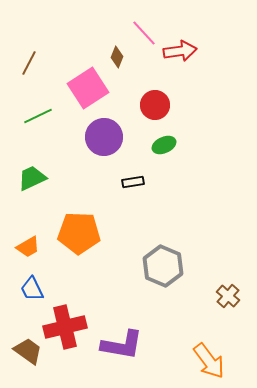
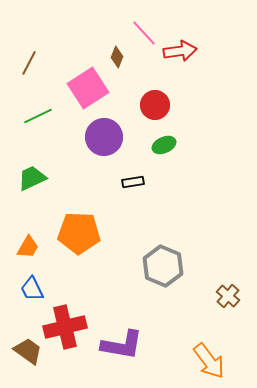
orange trapezoid: rotated 30 degrees counterclockwise
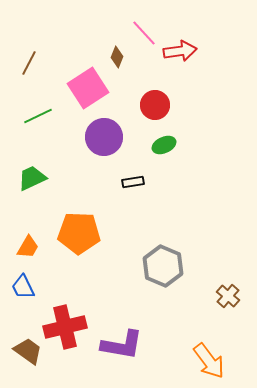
blue trapezoid: moved 9 px left, 2 px up
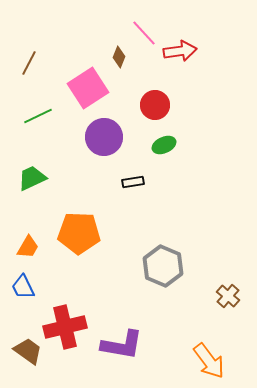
brown diamond: moved 2 px right
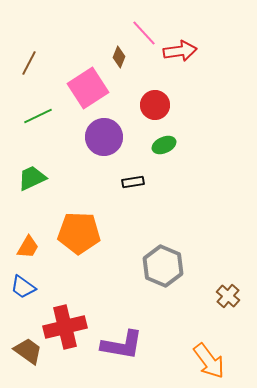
blue trapezoid: rotated 28 degrees counterclockwise
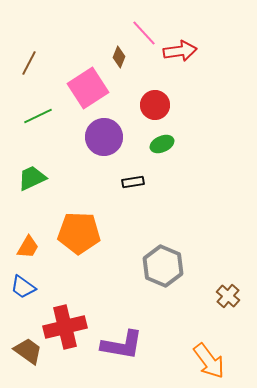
green ellipse: moved 2 px left, 1 px up
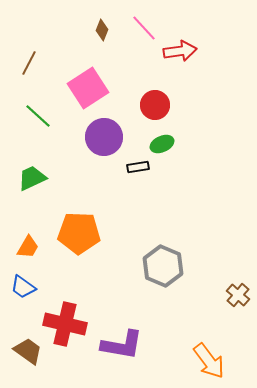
pink line: moved 5 px up
brown diamond: moved 17 px left, 27 px up
green line: rotated 68 degrees clockwise
black rectangle: moved 5 px right, 15 px up
brown cross: moved 10 px right, 1 px up
red cross: moved 3 px up; rotated 27 degrees clockwise
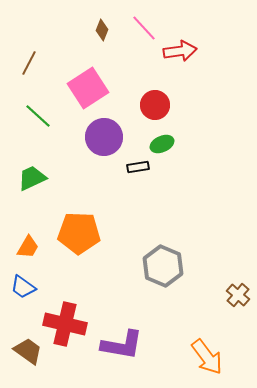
orange arrow: moved 2 px left, 4 px up
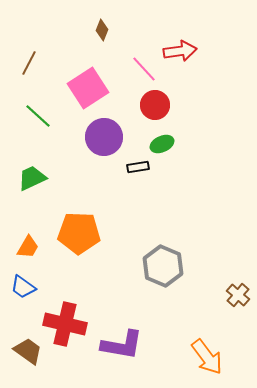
pink line: moved 41 px down
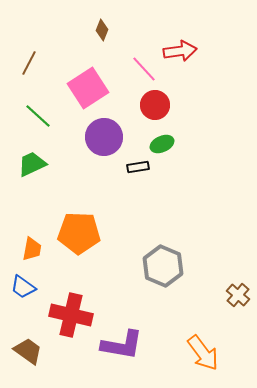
green trapezoid: moved 14 px up
orange trapezoid: moved 4 px right, 2 px down; rotated 20 degrees counterclockwise
red cross: moved 6 px right, 9 px up
orange arrow: moved 4 px left, 4 px up
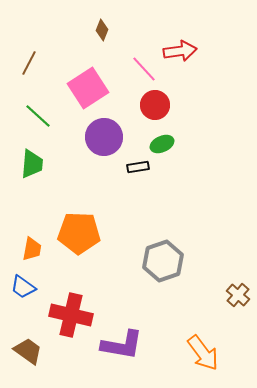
green trapezoid: rotated 120 degrees clockwise
gray hexagon: moved 5 px up; rotated 18 degrees clockwise
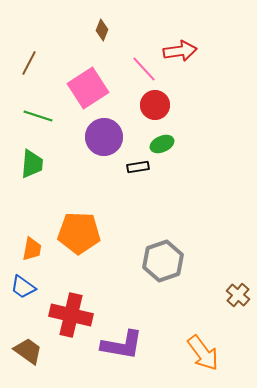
green line: rotated 24 degrees counterclockwise
